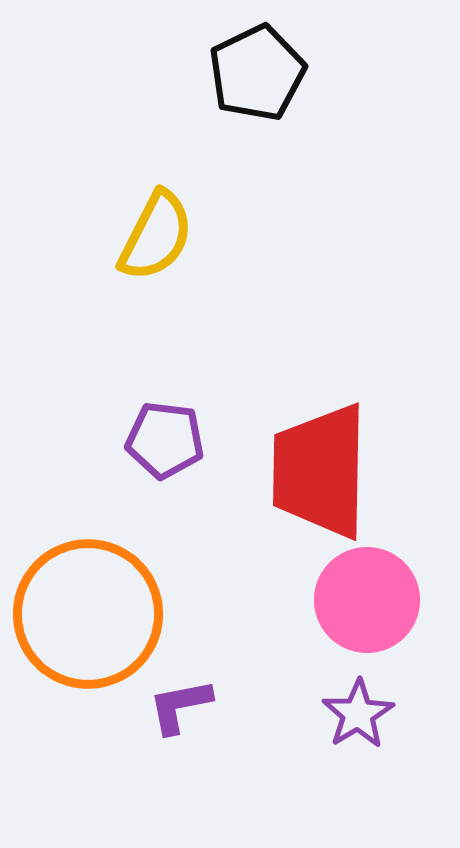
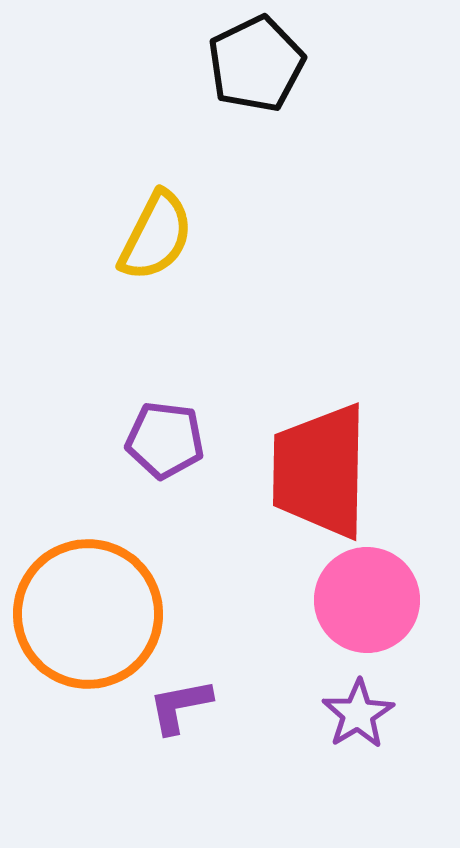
black pentagon: moved 1 px left, 9 px up
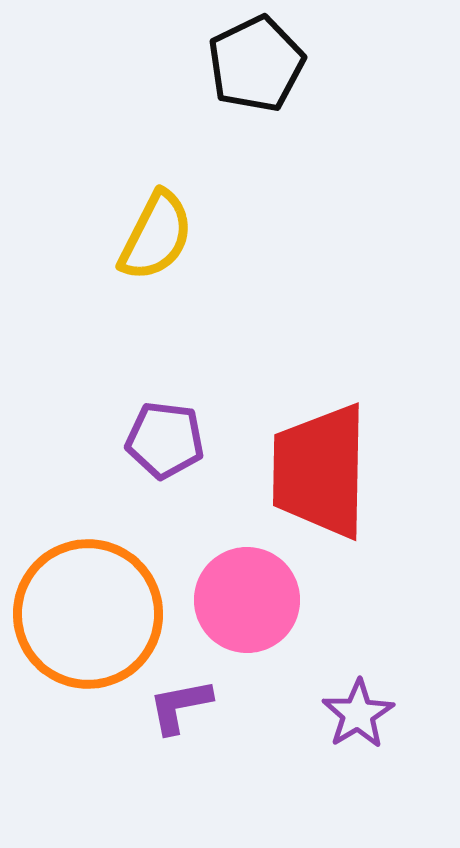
pink circle: moved 120 px left
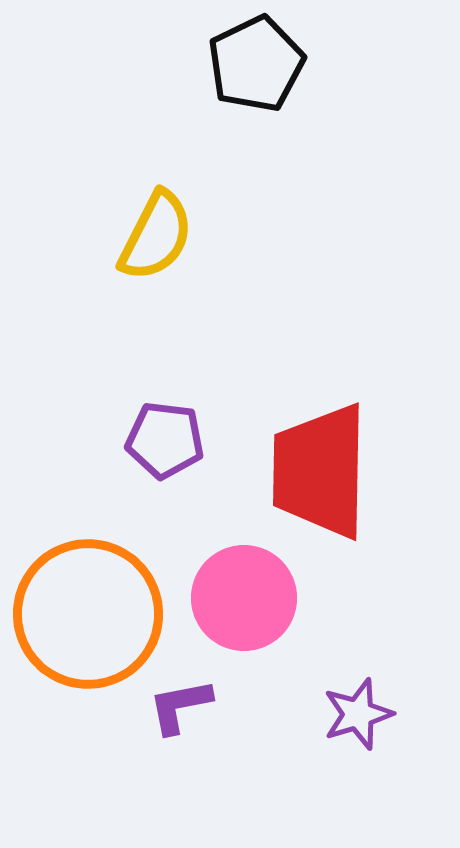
pink circle: moved 3 px left, 2 px up
purple star: rotated 14 degrees clockwise
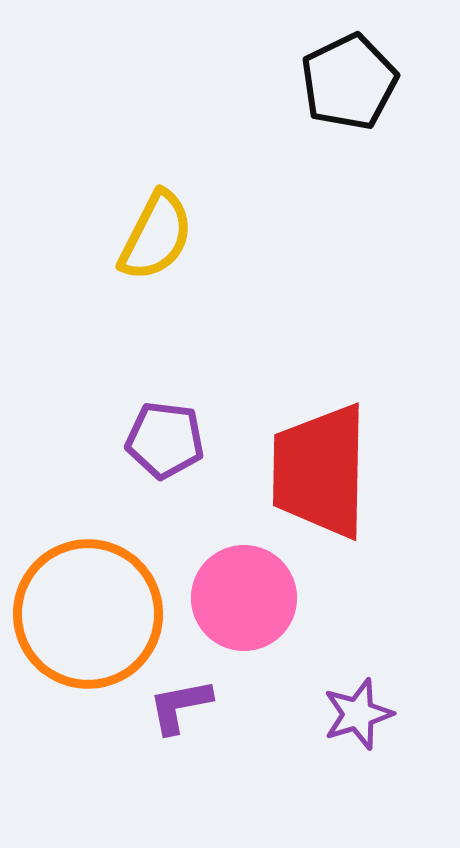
black pentagon: moved 93 px right, 18 px down
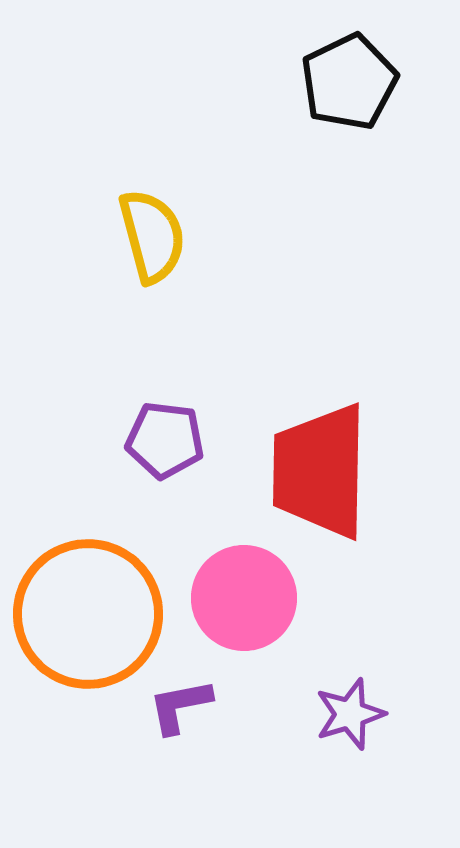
yellow semicircle: moved 4 px left; rotated 42 degrees counterclockwise
purple star: moved 8 px left
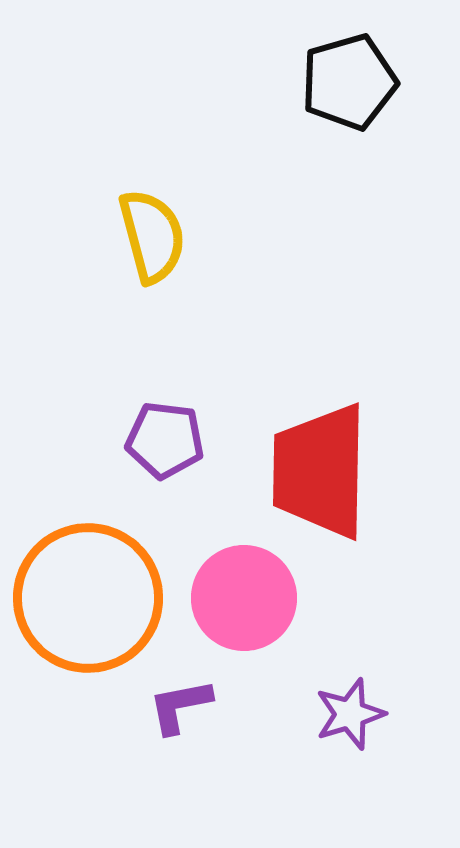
black pentagon: rotated 10 degrees clockwise
orange circle: moved 16 px up
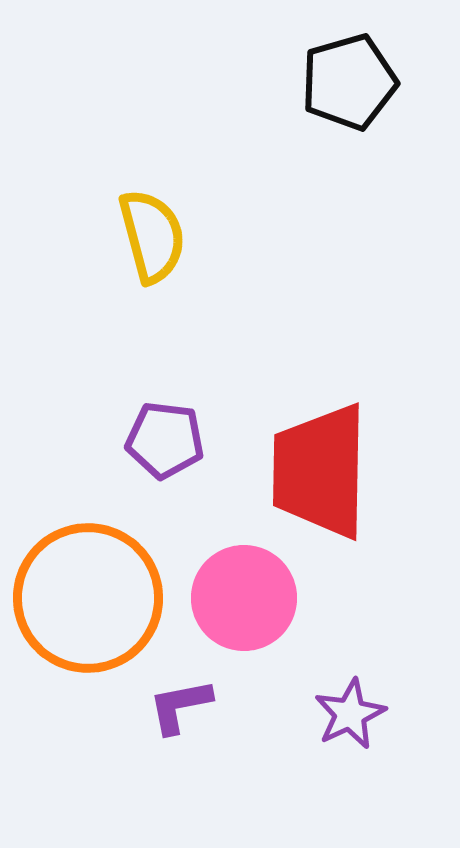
purple star: rotated 8 degrees counterclockwise
